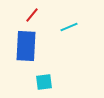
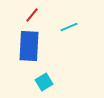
blue rectangle: moved 3 px right
cyan square: rotated 24 degrees counterclockwise
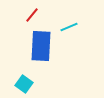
blue rectangle: moved 12 px right
cyan square: moved 20 px left, 2 px down; rotated 24 degrees counterclockwise
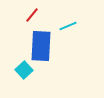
cyan line: moved 1 px left, 1 px up
cyan square: moved 14 px up; rotated 12 degrees clockwise
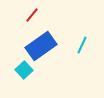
cyan line: moved 14 px right, 19 px down; rotated 42 degrees counterclockwise
blue rectangle: rotated 52 degrees clockwise
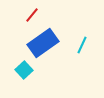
blue rectangle: moved 2 px right, 3 px up
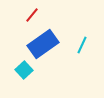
blue rectangle: moved 1 px down
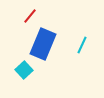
red line: moved 2 px left, 1 px down
blue rectangle: rotated 32 degrees counterclockwise
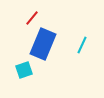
red line: moved 2 px right, 2 px down
cyan square: rotated 24 degrees clockwise
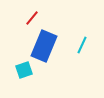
blue rectangle: moved 1 px right, 2 px down
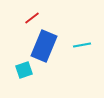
red line: rotated 14 degrees clockwise
cyan line: rotated 54 degrees clockwise
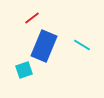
cyan line: rotated 42 degrees clockwise
